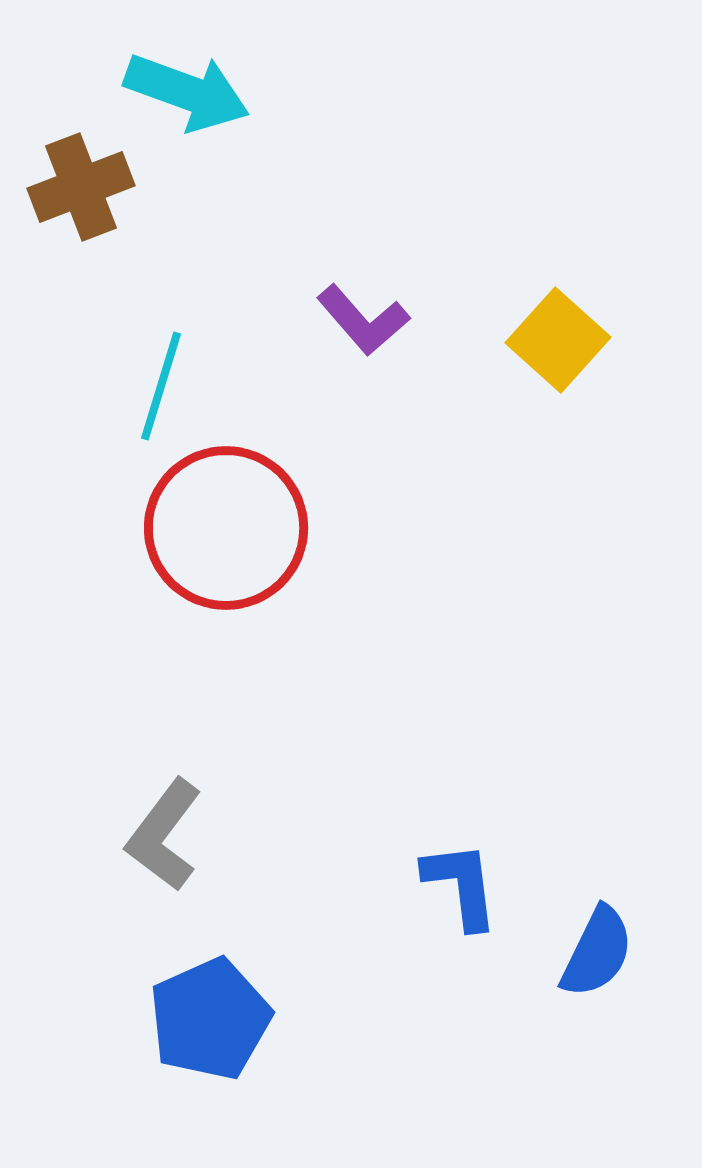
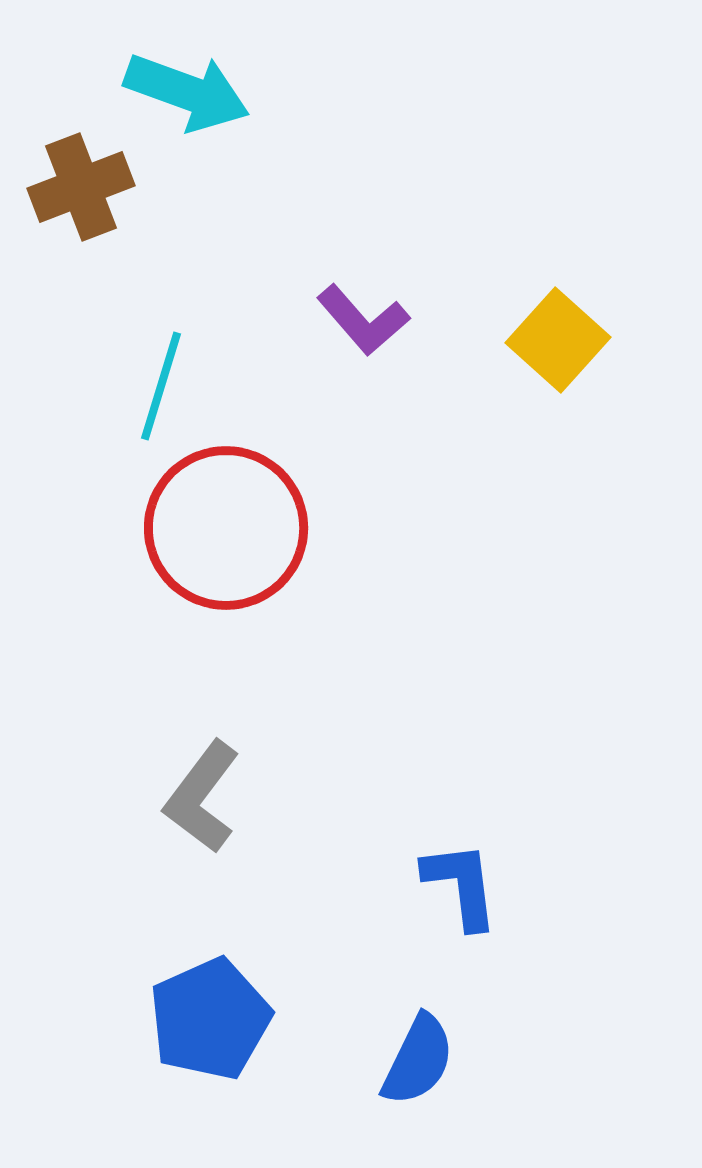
gray L-shape: moved 38 px right, 38 px up
blue semicircle: moved 179 px left, 108 px down
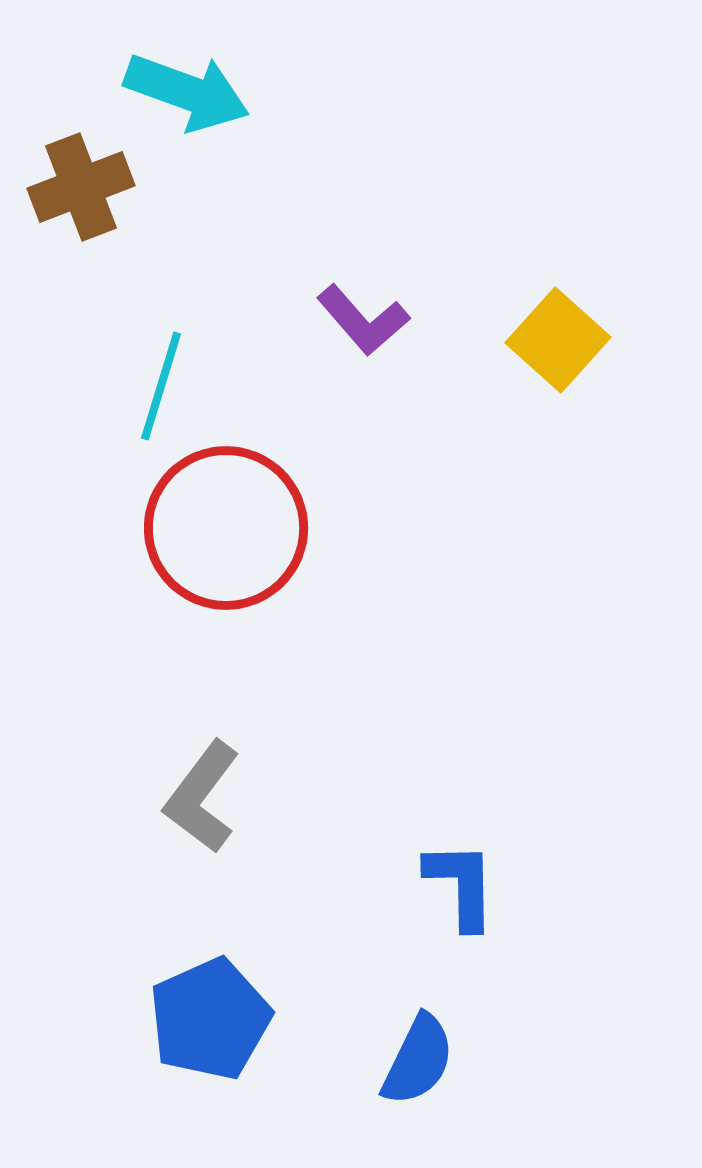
blue L-shape: rotated 6 degrees clockwise
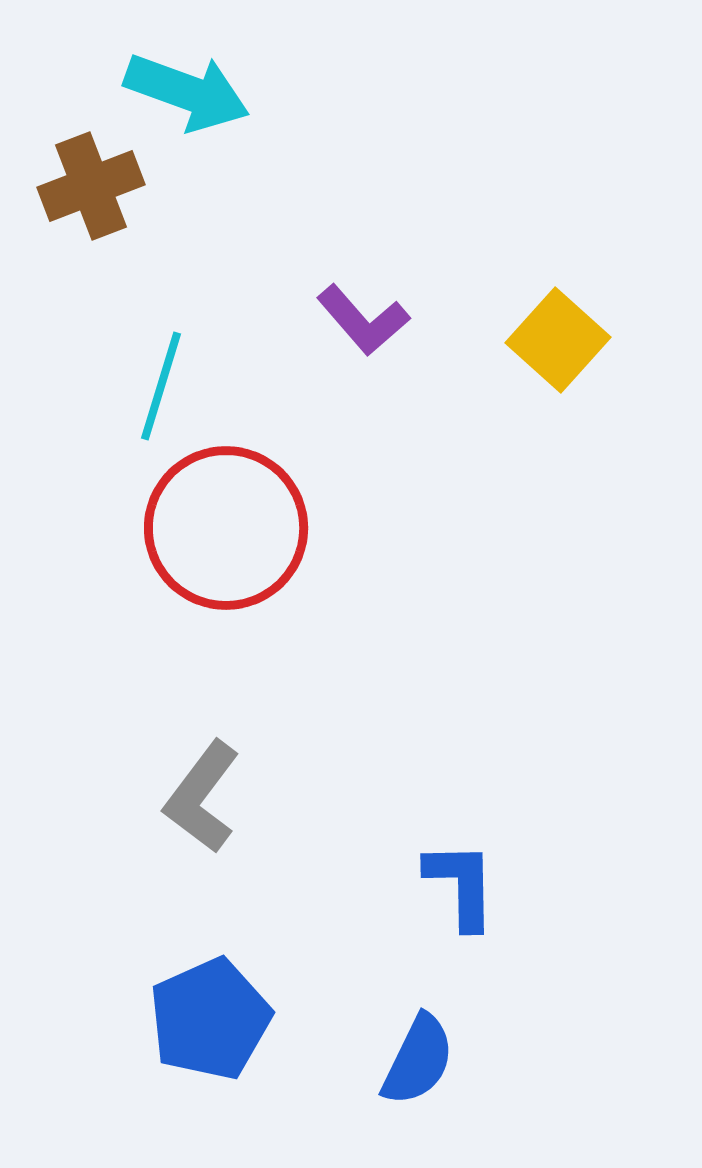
brown cross: moved 10 px right, 1 px up
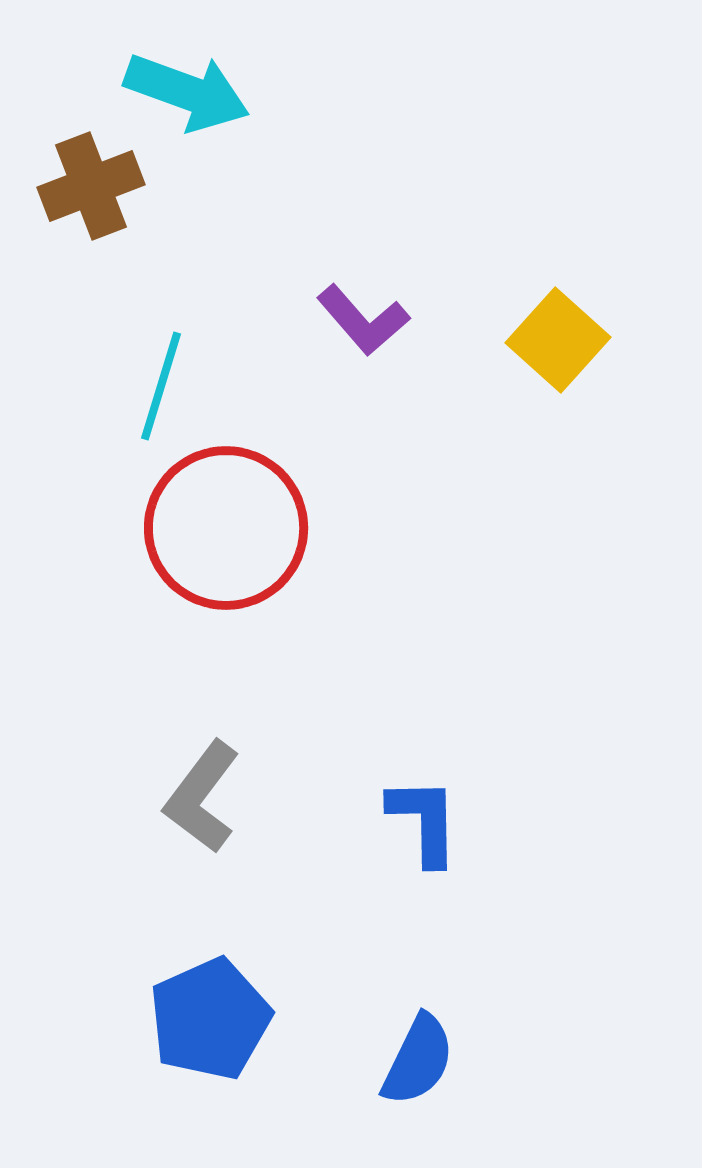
blue L-shape: moved 37 px left, 64 px up
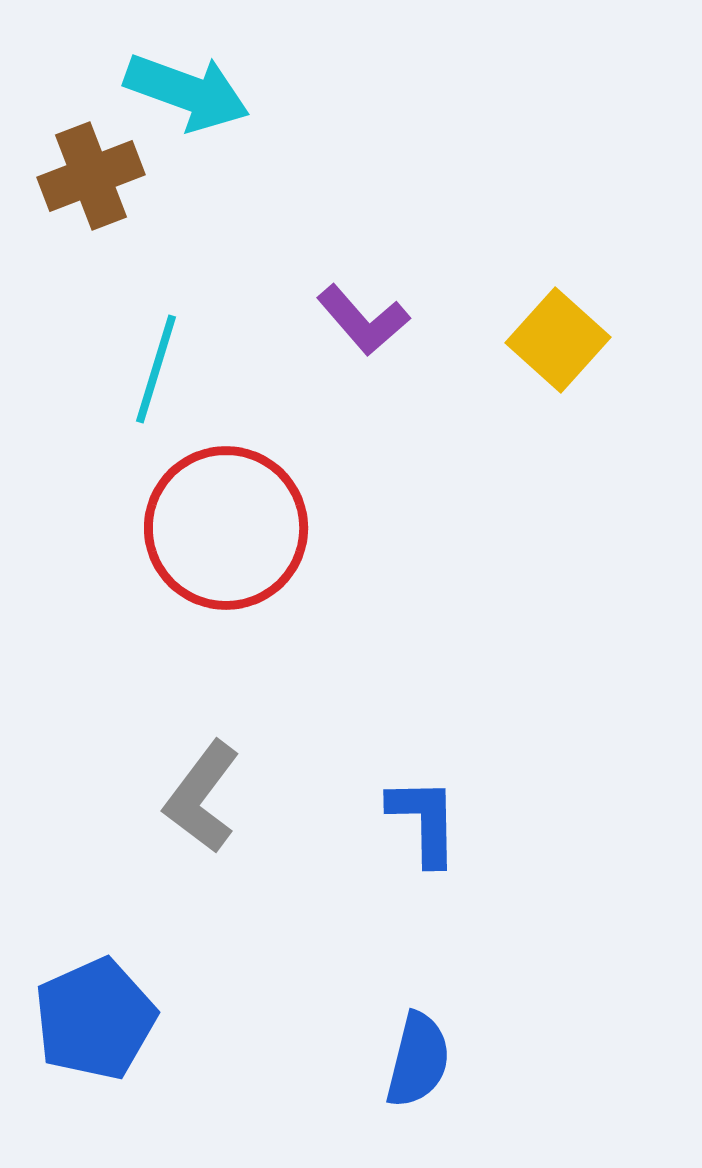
brown cross: moved 10 px up
cyan line: moved 5 px left, 17 px up
blue pentagon: moved 115 px left
blue semicircle: rotated 12 degrees counterclockwise
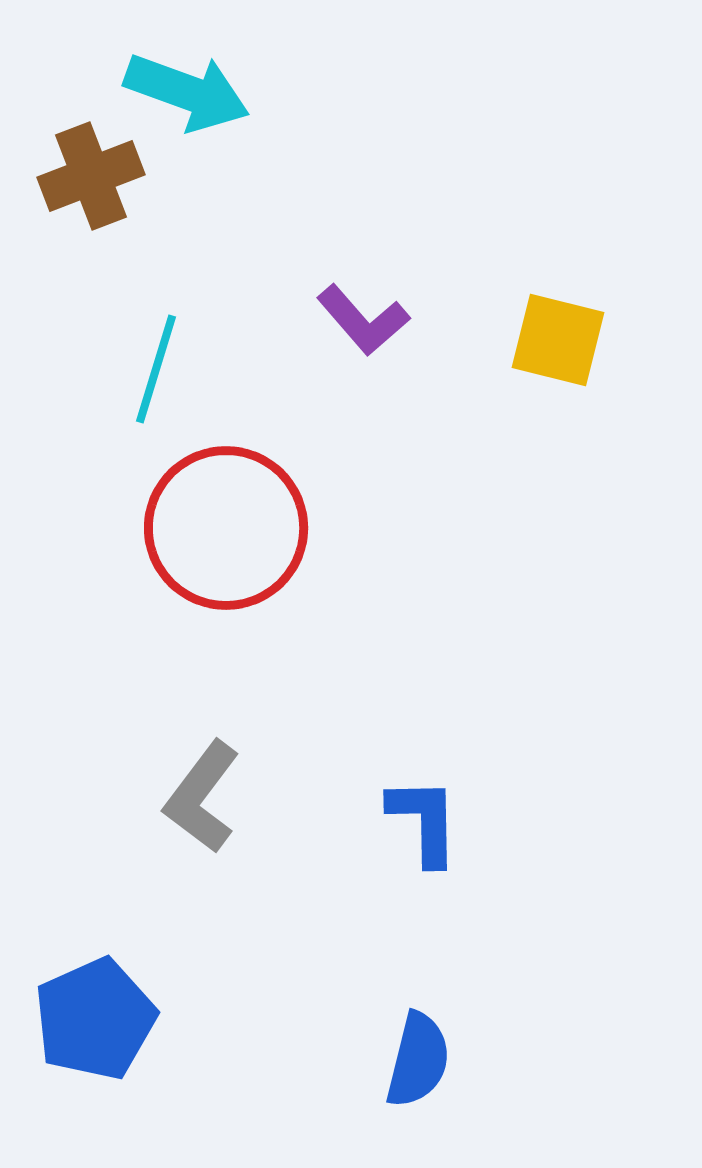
yellow square: rotated 28 degrees counterclockwise
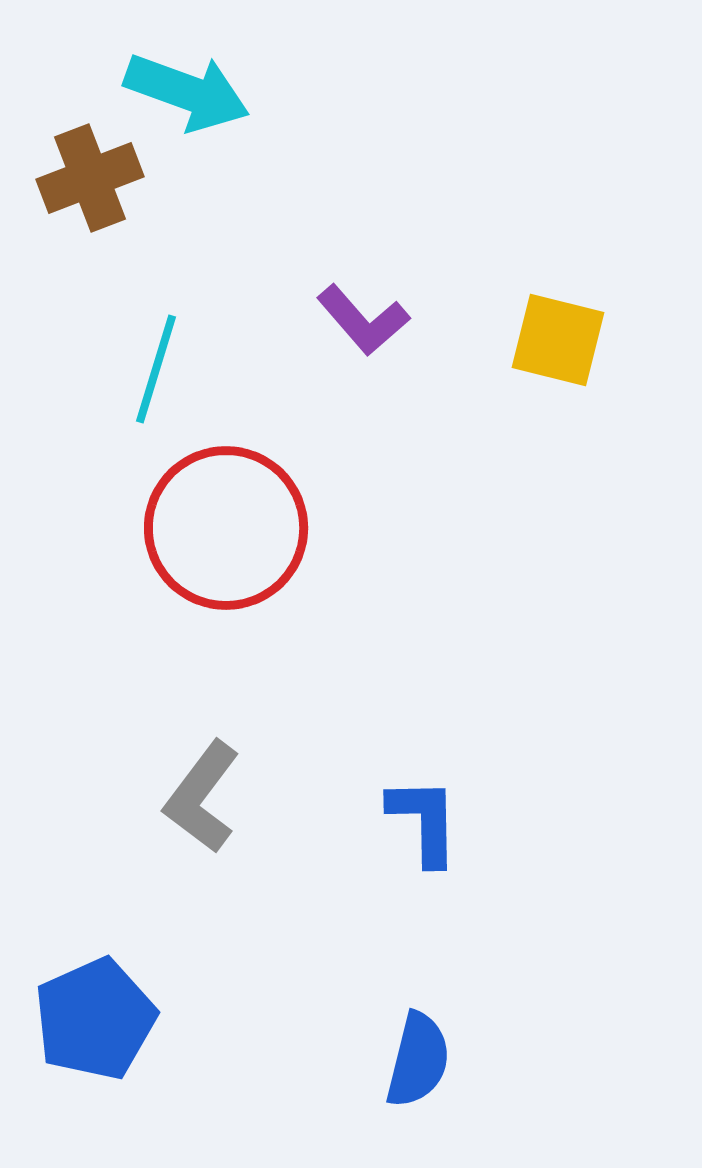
brown cross: moved 1 px left, 2 px down
